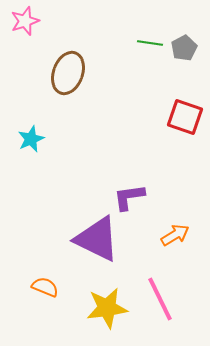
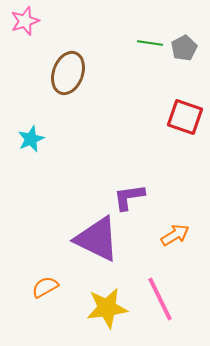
orange semicircle: rotated 52 degrees counterclockwise
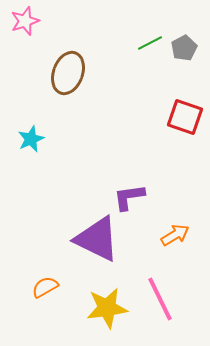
green line: rotated 35 degrees counterclockwise
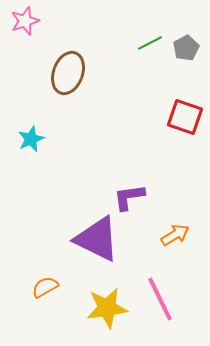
gray pentagon: moved 2 px right
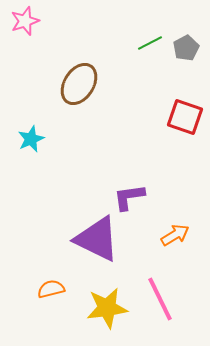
brown ellipse: moved 11 px right, 11 px down; rotated 12 degrees clockwise
orange semicircle: moved 6 px right, 2 px down; rotated 16 degrees clockwise
